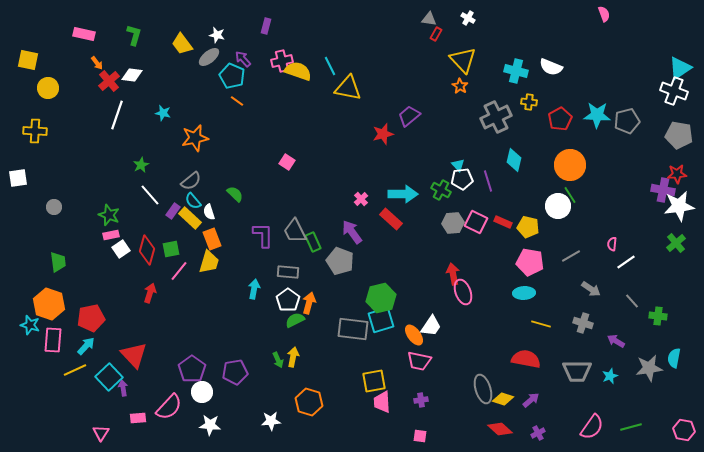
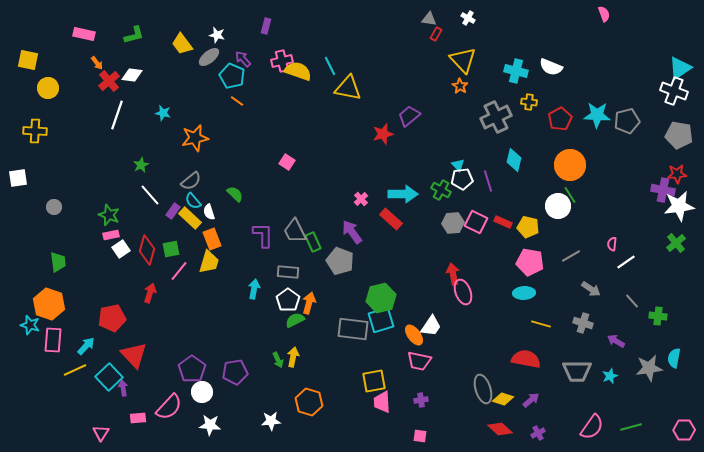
green L-shape at (134, 35): rotated 60 degrees clockwise
red pentagon at (91, 318): moved 21 px right
pink hexagon at (684, 430): rotated 10 degrees counterclockwise
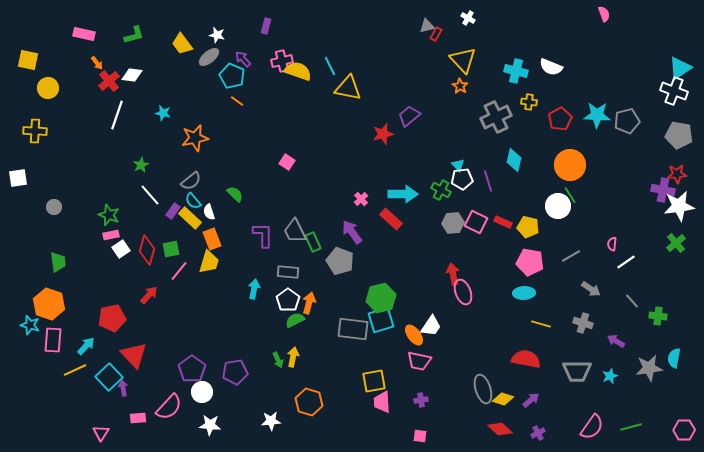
gray triangle at (429, 19): moved 2 px left, 7 px down; rotated 21 degrees counterclockwise
red arrow at (150, 293): moved 1 px left, 2 px down; rotated 24 degrees clockwise
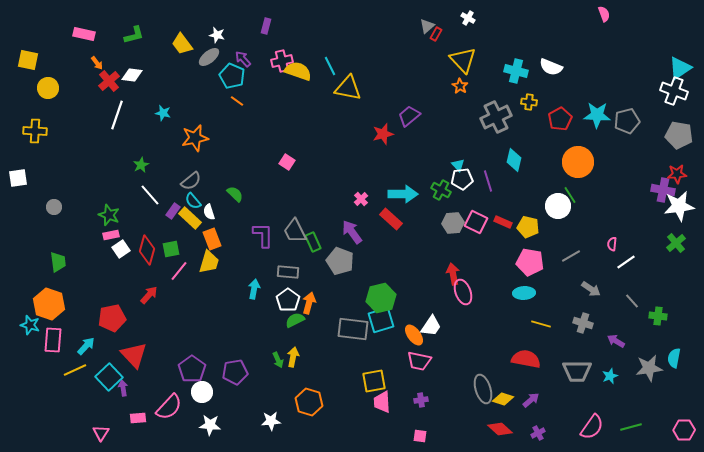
gray triangle at (427, 26): rotated 28 degrees counterclockwise
orange circle at (570, 165): moved 8 px right, 3 px up
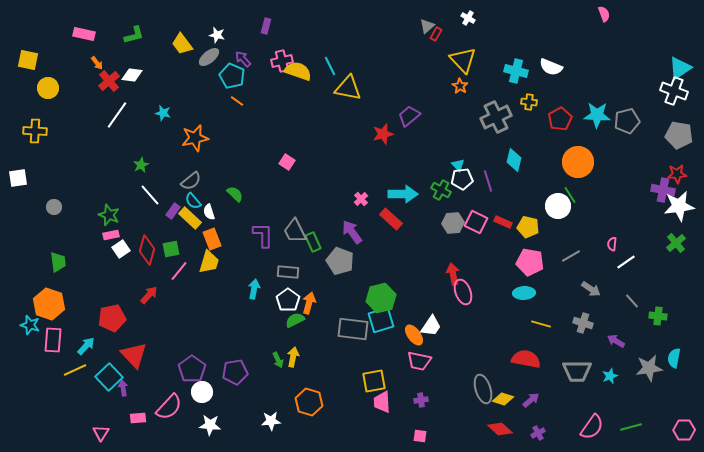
white line at (117, 115): rotated 16 degrees clockwise
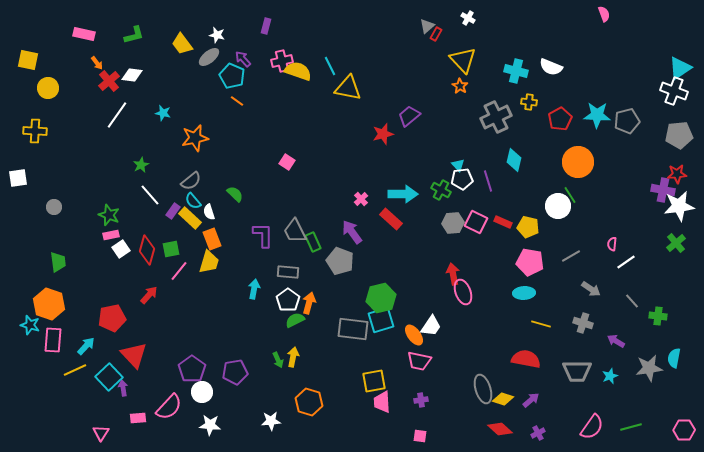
gray pentagon at (679, 135): rotated 16 degrees counterclockwise
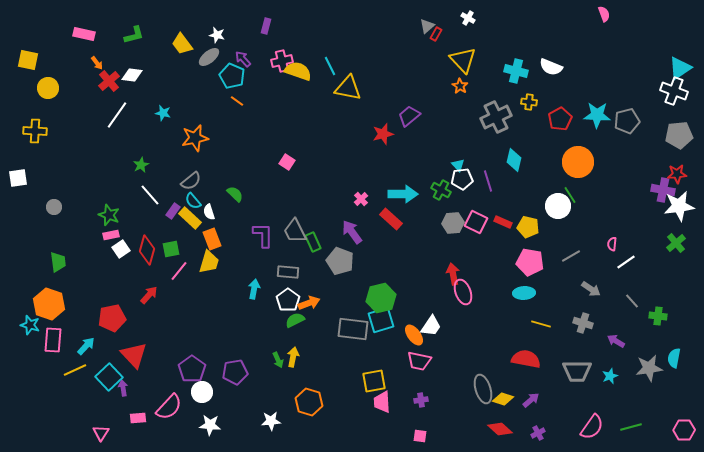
orange arrow at (309, 303): rotated 55 degrees clockwise
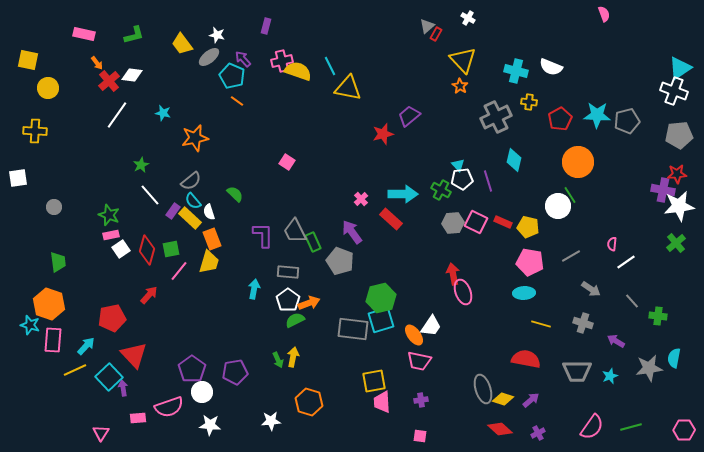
pink semicircle at (169, 407): rotated 28 degrees clockwise
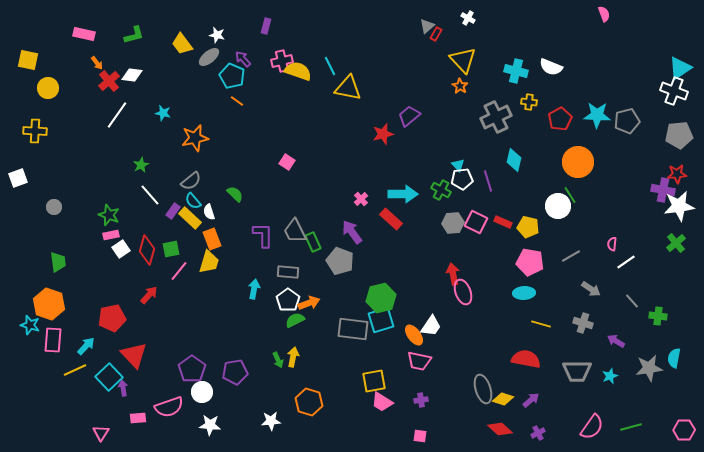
white square at (18, 178): rotated 12 degrees counterclockwise
pink trapezoid at (382, 402): rotated 55 degrees counterclockwise
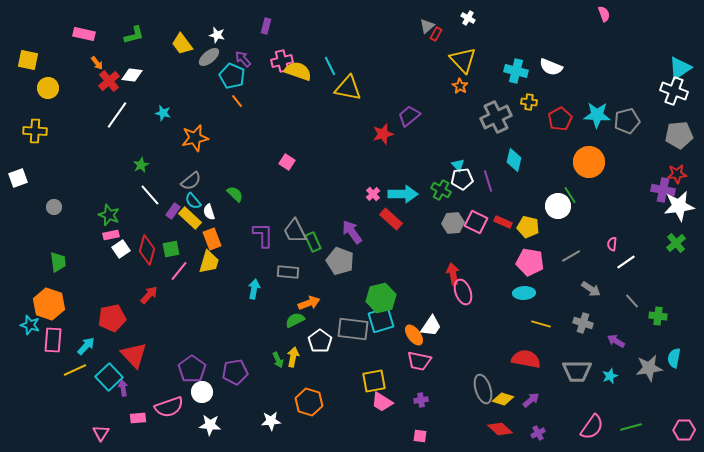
orange line at (237, 101): rotated 16 degrees clockwise
orange circle at (578, 162): moved 11 px right
pink cross at (361, 199): moved 12 px right, 5 px up
white pentagon at (288, 300): moved 32 px right, 41 px down
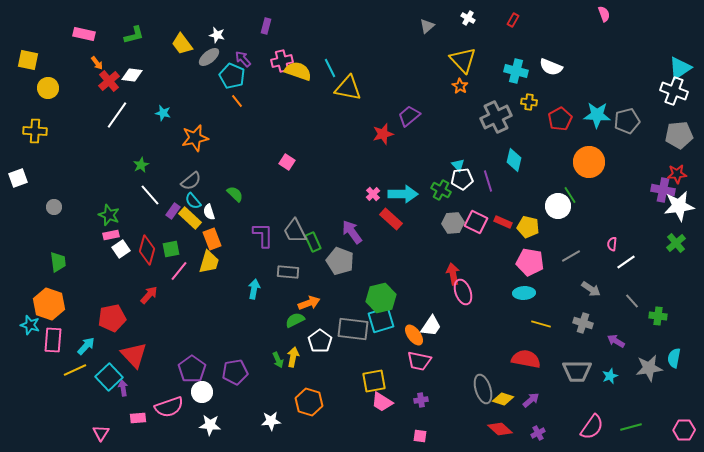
red rectangle at (436, 34): moved 77 px right, 14 px up
cyan line at (330, 66): moved 2 px down
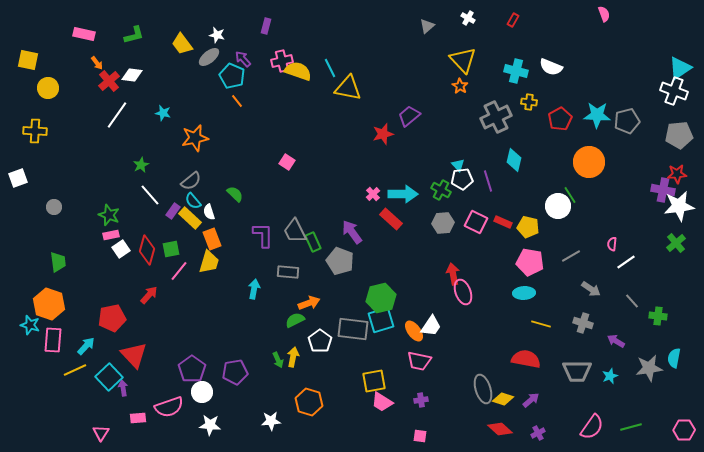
gray hexagon at (453, 223): moved 10 px left
orange ellipse at (414, 335): moved 4 px up
